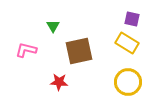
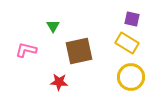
yellow circle: moved 3 px right, 5 px up
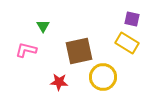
green triangle: moved 10 px left
yellow circle: moved 28 px left
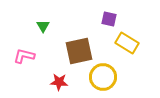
purple square: moved 23 px left
pink L-shape: moved 2 px left, 6 px down
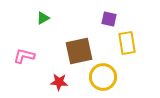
green triangle: moved 8 px up; rotated 32 degrees clockwise
yellow rectangle: rotated 50 degrees clockwise
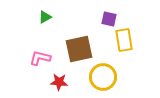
green triangle: moved 2 px right, 1 px up
yellow rectangle: moved 3 px left, 3 px up
brown square: moved 2 px up
pink L-shape: moved 16 px right, 2 px down
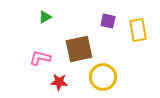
purple square: moved 1 px left, 2 px down
yellow rectangle: moved 14 px right, 10 px up
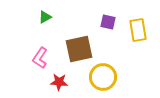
purple square: moved 1 px down
pink L-shape: rotated 70 degrees counterclockwise
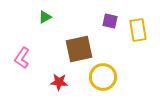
purple square: moved 2 px right, 1 px up
pink L-shape: moved 18 px left
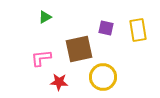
purple square: moved 4 px left, 7 px down
pink L-shape: moved 19 px right; rotated 50 degrees clockwise
